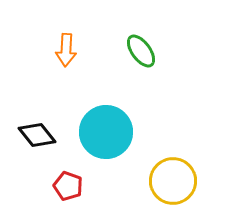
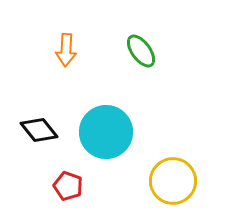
black diamond: moved 2 px right, 5 px up
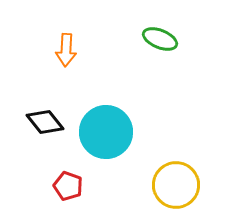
green ellipse: moved 19 px right, 12 px up; rotated 32 degrees counterclockwise
black diamond: moved 6 px right, 8 px up
yellow circle: moved 3 px right, 4 px down
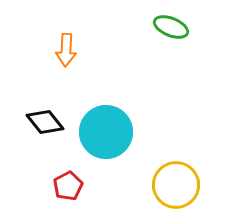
green ellipse: moved 11 px right, 12 px up
red pentagon: rotated 24 degrees clockwise
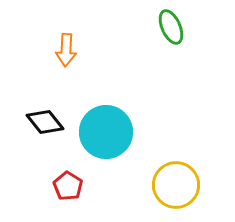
green ellipse: rotated 44 degrees clockwise
red pentagon: rotated 12 degrees counterclockwise
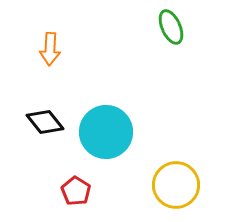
orange arrow: moved 16 px left, 1 px up
red pentagon: moved 8 px right, 5 px down
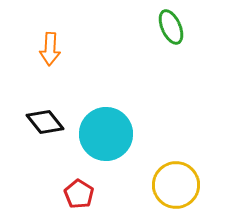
cyan circle: moved 2 px down
red pentagon: moved 3 px right, 3 px down
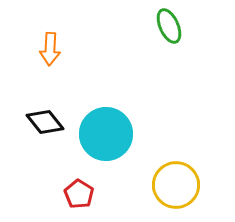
green ellipse: moved 2 px left, 1 px up
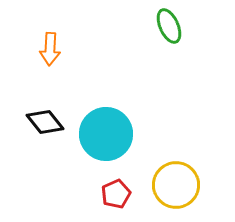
red pentagon: moved 37 px right; rotated 16 degrees clockwise
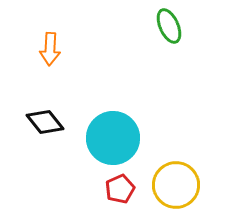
cyan circle: moved 7 px right, 4 px down
red pentagon: moved 4 px right, 5 px up
